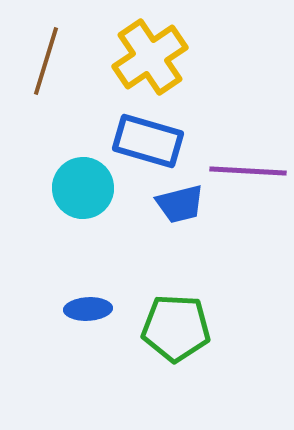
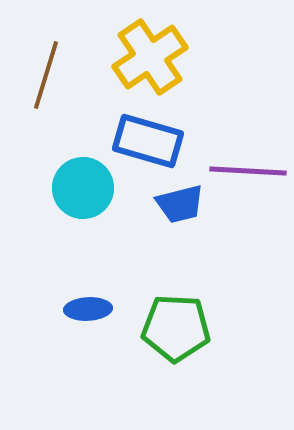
brown line: moved 14 px down
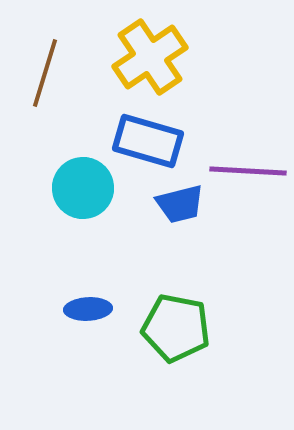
brown line: moved 1 px left, 2 px up
green pentagon: rotated 8 degrees clockwise
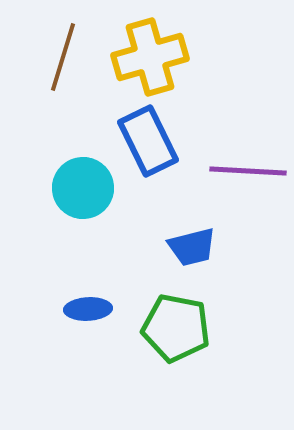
yellow cross: rotated 18 degrees clockwise
brown line: moved 18 px right, 16 px up
blue rectangle: rotated 48 degrees clockwise
blue trapezoid: moved 12 px right, 43 px down
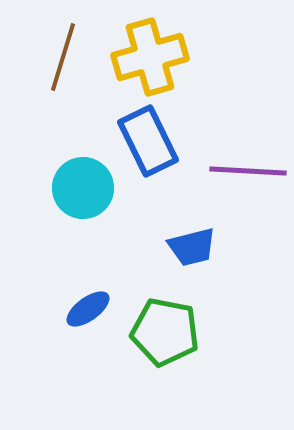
blue ellipse: rotated 33 degrees counterclockwise
green pentagon: moved 11 px left, 4 px down
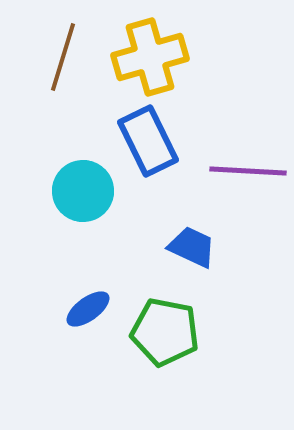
cyan circle: moved 3 px down
blue trapezoid: rotated 141 degrees counterclockwise
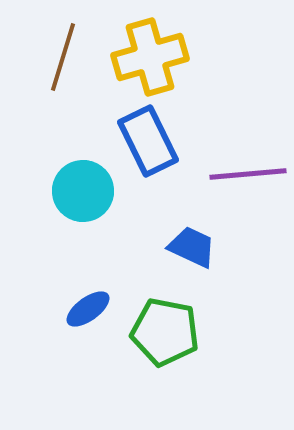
purple line: moved 3 px down; rotated 8 degrees counterclockwise
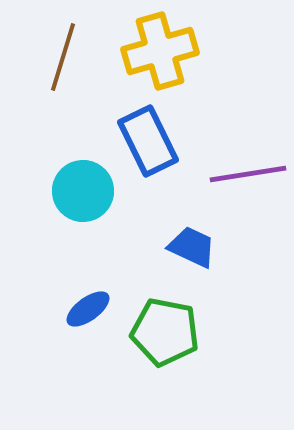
yellow cross: moved 10 px right, 6 px up
purple line: rotated 4 degrees counterclockwise
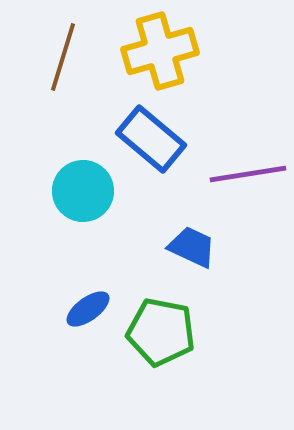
blue rectangle: moved 3 px right, 2 px up; rotated 24 degrees counterclockwise
green pentagon: moved 4 px left
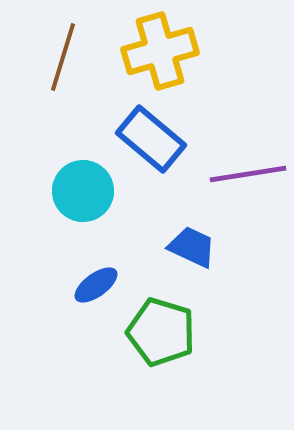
blue ellipse: moved 8 px right, 24 px up
green pentagon: rotated 6 degrees clockwise
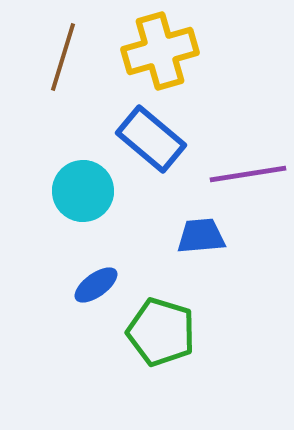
blue trapezoid: moved 9 px right, 11 px up; rotated 30 degrees counterclockwise
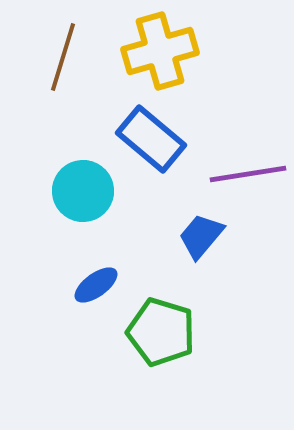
blue trapezoid: rotated 45 degrees counterclockwise
